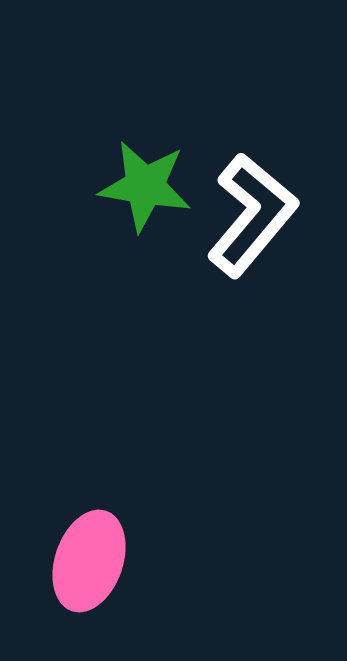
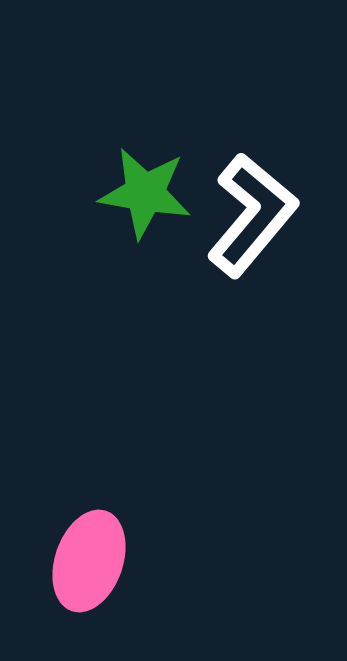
green star: moved 7 px down
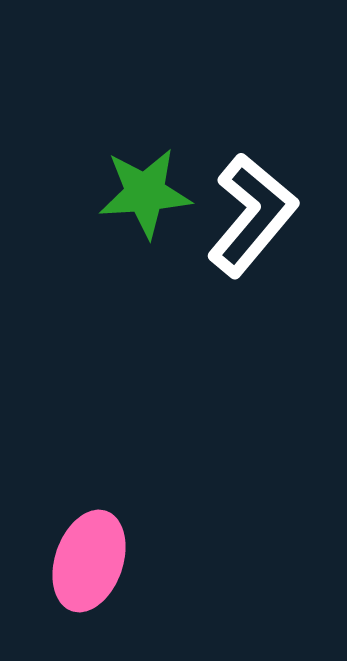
green star: rotated 14 degrees counterclockwise
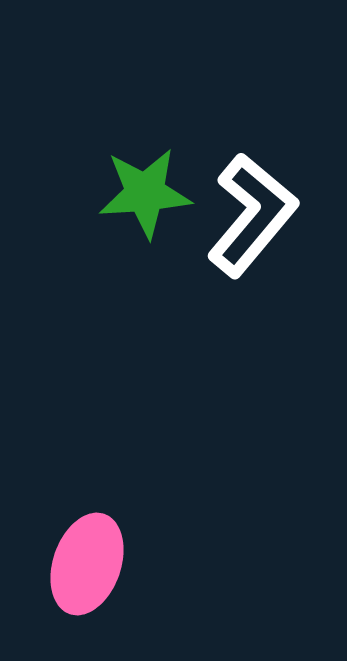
pink ellipse: moved 2 px left, 3 px down
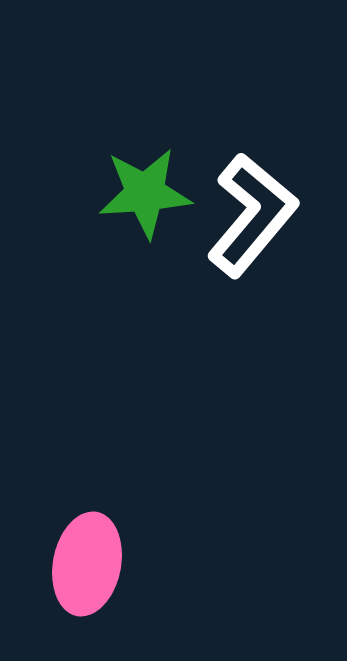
pink ellipse: rotated 8 degrees counterclockwise
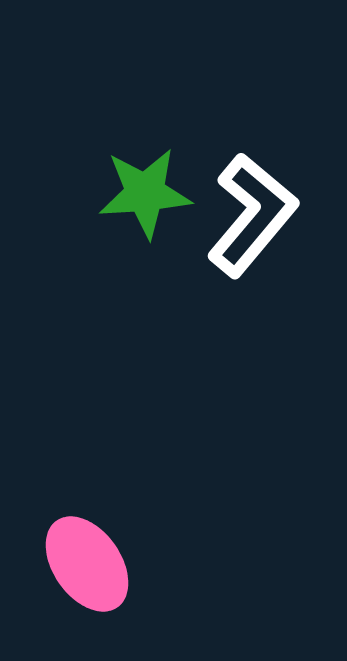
pink ellipse: rotated 46 degrees counterclockwise
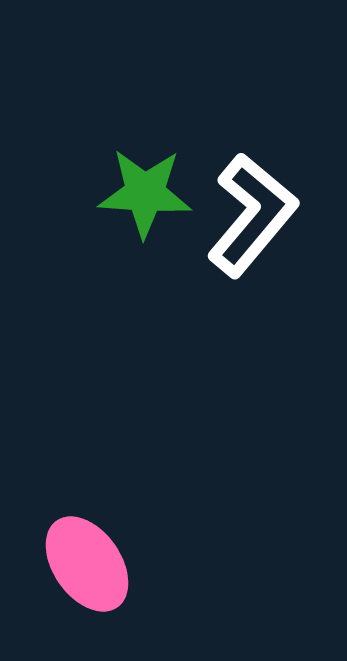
green star: rotated 8 degrees clockwise
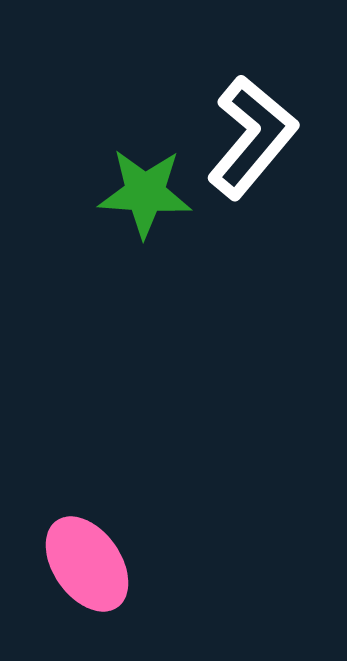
white L-shape: moved 78 px up
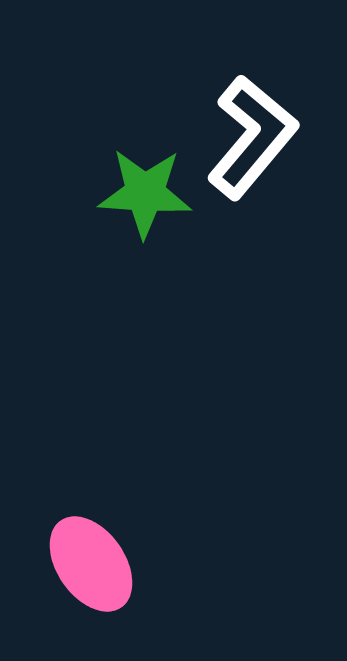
pink ellipse: moved 4 px right
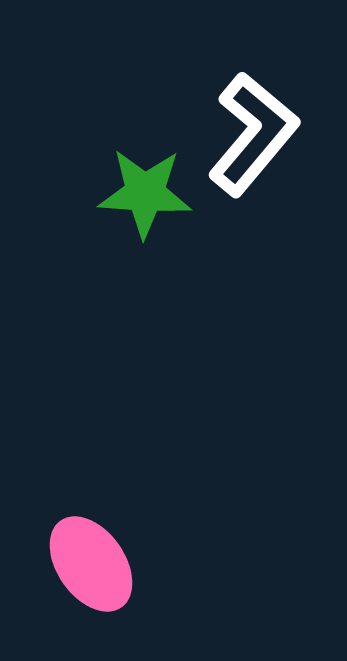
white L-shape: moved 1 px right, 3 px up
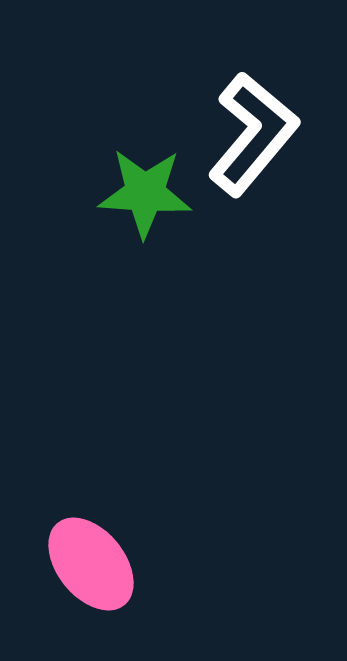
pink ellipse: rotated 4 degrees counterclockwise
